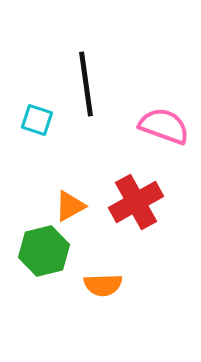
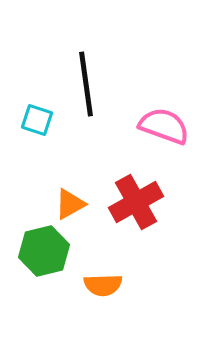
orange triangle: moved 2 px up
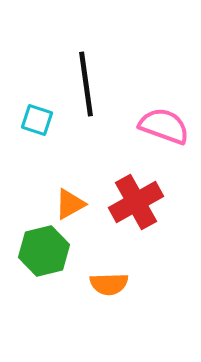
orange semicircle: moved 6 px right, 1 px up
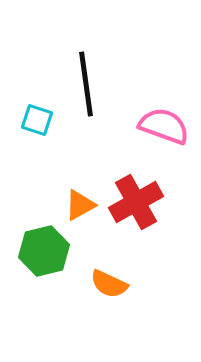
orange triangle: moved 10 px right, 1 px down
orange semicircle: rotated 27 degrees clockwise
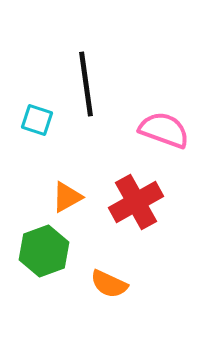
pink semicircle: moved 4 px down
orange triangle: moved 13 px left, 8 px up
green hexagon: rotated 6 degrees counterclockwise
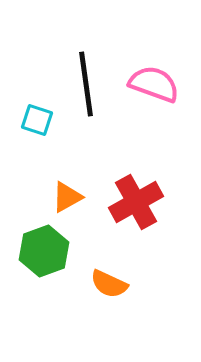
pink semicircle: moved 10 px left, 46 px up
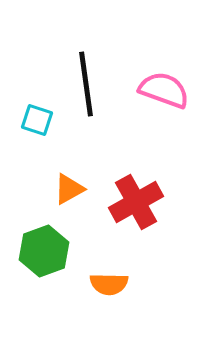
pink semicircle: moved 10 px right, 6 px down
orange triangle: moved 2 px right, 8 px up
orange semicircle: rotated 24 degrees counterclockwise
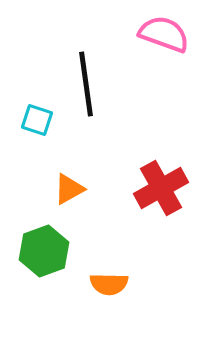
pink semicircle: moved 56 px up
red cross: moved 25 px right, 14 px up
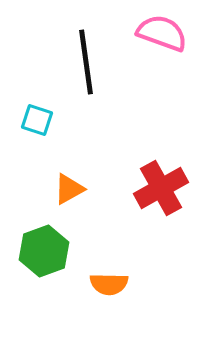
pink semicircle: moved 2 px left, 1 px up
black line: moved 22 px up
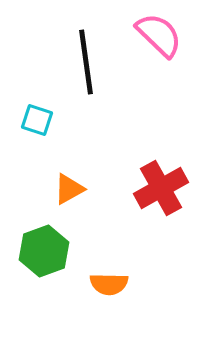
pink semicircle: moved 3 px left, 2 px down; rotated 24 degrees clockwise
